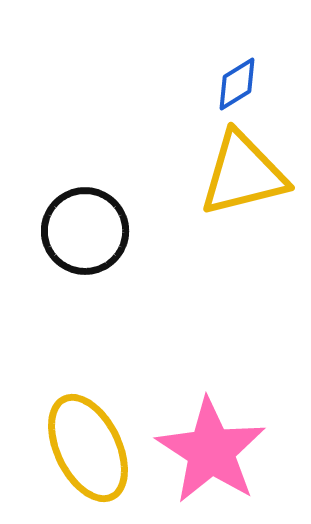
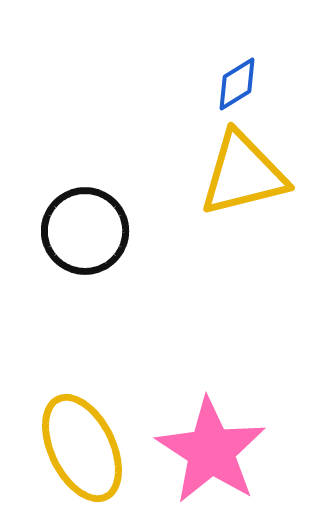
yellow ellipse: moved 6 px left
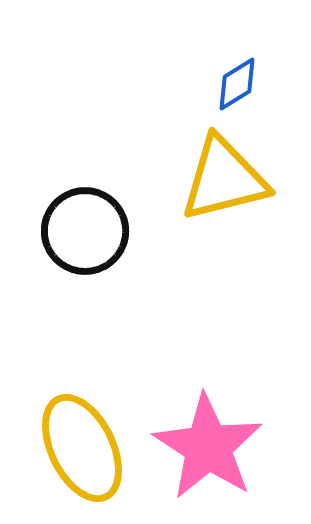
yellow triangle: moved 19 px left, 5 px down
pink star: moved 3 px left, 4 px up
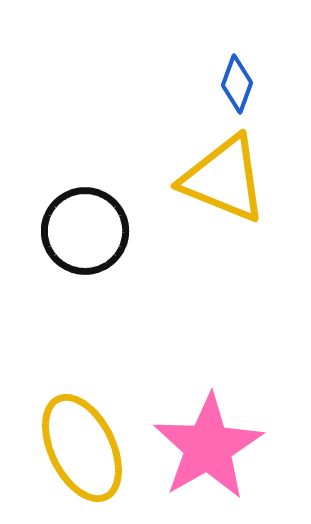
blue diamond: rotated 38 degrees counterclockwise
yellow triangle: rotated 36 degrees clockwise
pink star: rotated 9 degrees clockwise
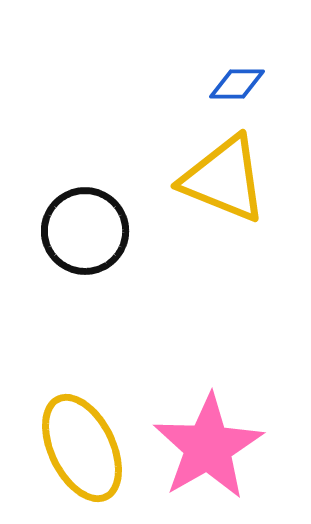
blue diamond: rotated 70 degrees clockwise
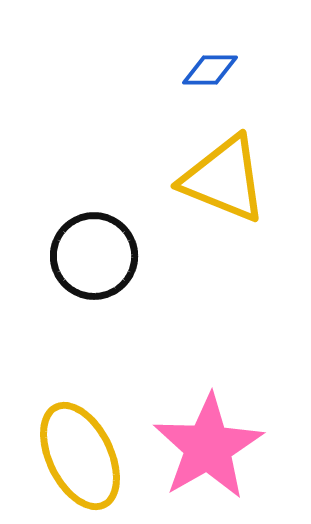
blue diamond: moved 27 px left, 14 px up
black circle: moved 9 px right, 25 px down
yellow ellipse: moved 2 px left, 8 px down
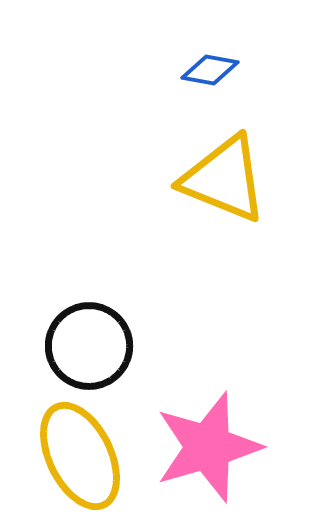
blue diamond: rotated 10 degrees clockwise
black circle: moved 5 px left, 90 px down
pink star: rotated 14 degrees clockwise
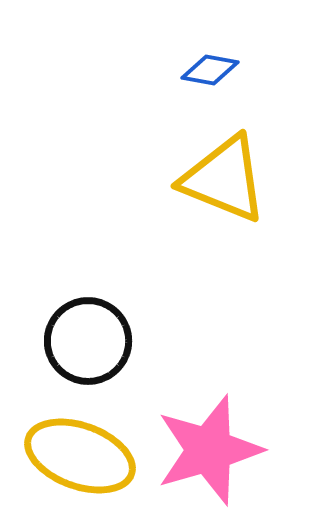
black circle: moved 1 px left, 5 px up
pink star: moved 1 px right, 3 px down
yellow ellipse: rotated 44 degrees counterclockwise
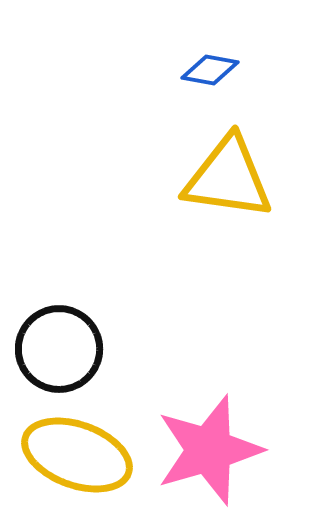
yellow triangle: moved 4 px right, 1 px up; rotated 14 degrees counterclockwise
black circle: moved 29 px left, 8 px down
yellow ellipse: moved 3 px left, 1 px up
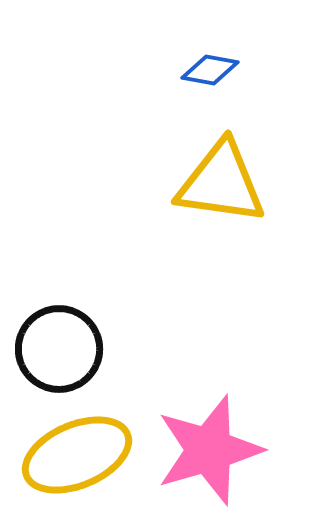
yellow triangle: moved 7 px left, 5 px down
yellow ellipse: rotated 43 degrees counterclockwise
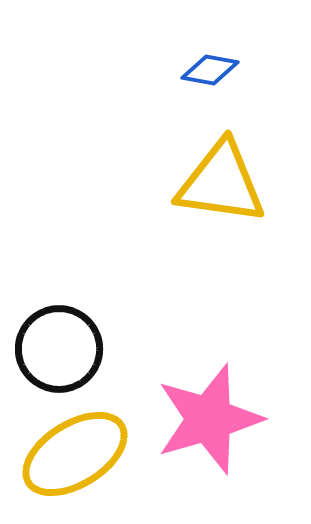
pink star: moved 31 px up
yellow ellipse: moved 2 px left, 1 px up; rotated 9 degrees counterclockwise
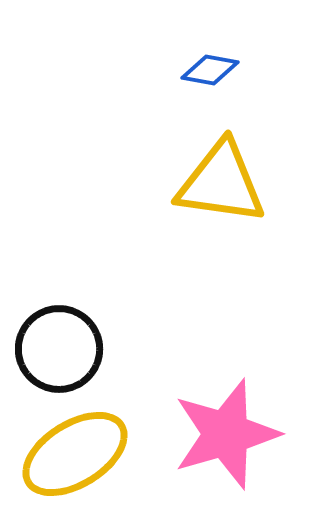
pink star: moved 17 px right, 15 px down
